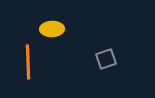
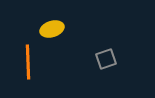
yellow ellipse: rotated 15 degrees counterclockwise
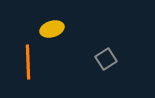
gray square: rotated 15 degrees counterclockwise
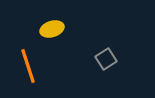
orange line: moved 4 px down; rotated 16 degrees counterclockwise
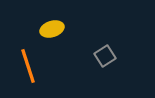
gray square: moved 1 px left, 3 px up
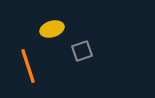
gray square: moved 23 px left, 5 px up; rotated 15 degrees clockwise
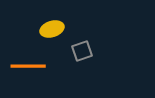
orange line: rotated 72 degrees counterclockwise
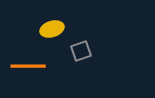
gray square: moved 1 px left
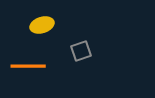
yellow ellipse: moved 10 px left, 4 px up
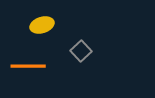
gray square: rotated 25 degrees counterclockwise
